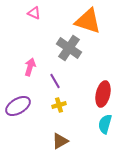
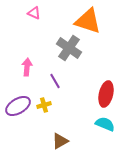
pink arrow: moved 3 px left; rotated 12 degrees counterclockwise
red ellipse: moved 3 px right
yellow cross: moved 15 px left
cyan semicircle: rotated 96 degrees clockwise
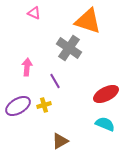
red ellipse: rotated 50 degrees clockwise
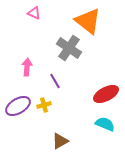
orange triangle: rotated 20 degrees clockwise
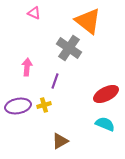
purple line: rotated 49 degrees clockwise
purple ellipse: rotated 20 degrees clockwise
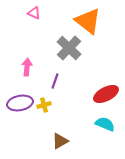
gray cross: rotated 10 degrees clockwise
purple ellipse: moved 2 px right, 3 px up
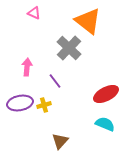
purple line: rotated 56 degrees counterclockwise
brown triangle: rotated 18 degrees counterclockwise
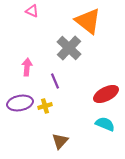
pink triangle: moved 2 px left, 2 px up
purple line: rotated 14 degrees clockwise
yellow cross: moved 1 px right, 1 px down
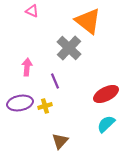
cyan semicircle: moved 1 px right; rotated 66 degrees counterclockwise
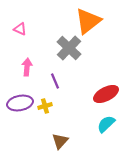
pink triangle: moved 12 px left, 18 px down
orange triangle: rotated 44 degrees clockwise
